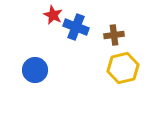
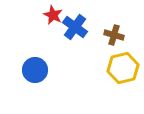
blue cross: moved 1 px left; rotated 15 degrees clockwise
brown cross: rotated 24 degrees clockwise
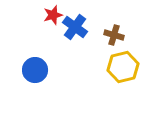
red star: rotated 30 degrees clockwise
yellow hexagon: moved 1 px up
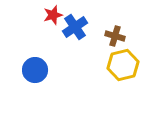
blue cross: rotated 20 degrees clockwise
brown cross: moved 1 px right, 1 px down
yellow hexagon: moved 2 px up
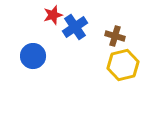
blue circle: moved 2 px left, 14 px up
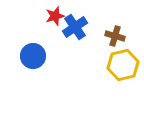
red star: moved 2 px right, 1 px down
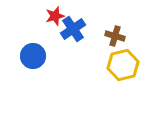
blue cross: moved 2 px left, 2 px down
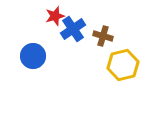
brown cross: moved 12 px left
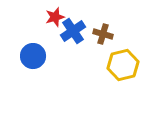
red star: moved 1 px down
blue cross: moved 2 px down
brown cross: moved 2 px up
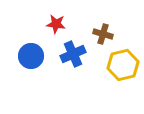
red star: moved 1 px right, 7 px down; rotated 24 degrees clockwise
blue cross: moved 23 px down; rotated 10 degrees clockwise
blue circle: moved 2 px left
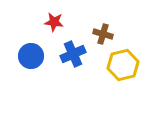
red star: moved 2 px left, 2 px up
